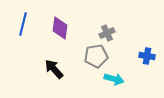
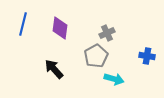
gray pentagon: rotated 20 degrees counterclockwise
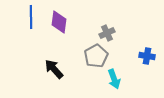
blue line: moved 8 px right, 7 px up; rotated 15 degrees counterclockwise
purple diamond: moved 1 px left, 6 px up
cyan arrow: rotated 54 degrees clockwise
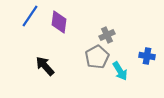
blue line: moved 1 px left, 1 px up; rotated 35 degrees clockwise
gray cross: moved 2 px down
gray pentagon: moved 1 px right, 1 px down
black arrow: moved 9 px left, 3 px up
cyan arrow: moved 6 px right, 8 px up; rotated 12 degrees counterclockwise
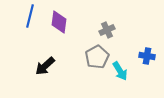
blue line: rotated 20 degrees counterclockwise
gray cross: moved 5 px up
black arrow: rotated 90 degrees counterclockwise
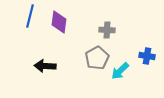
gray cross: rotated 28 degrees clockwise
gray pentagon: moved 1 px down
black arrow: rotated 45 degrees clockwise
cyan arrow: rotated 78 degrees clockwise
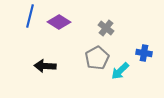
purple diamond: rotated 65 degrees counterclockwise
gray cross: moved 1 px left, 2 px up; rotated 35 degrees clockwise
blue cross: moved 3 px left, 3 px up
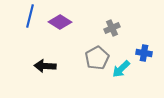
purple diamond: moved 1 px right
gray cross: moved 6 px right; rotated 28 degrees clockwise
cyan arrow: moved 1 px right, 2 px up
